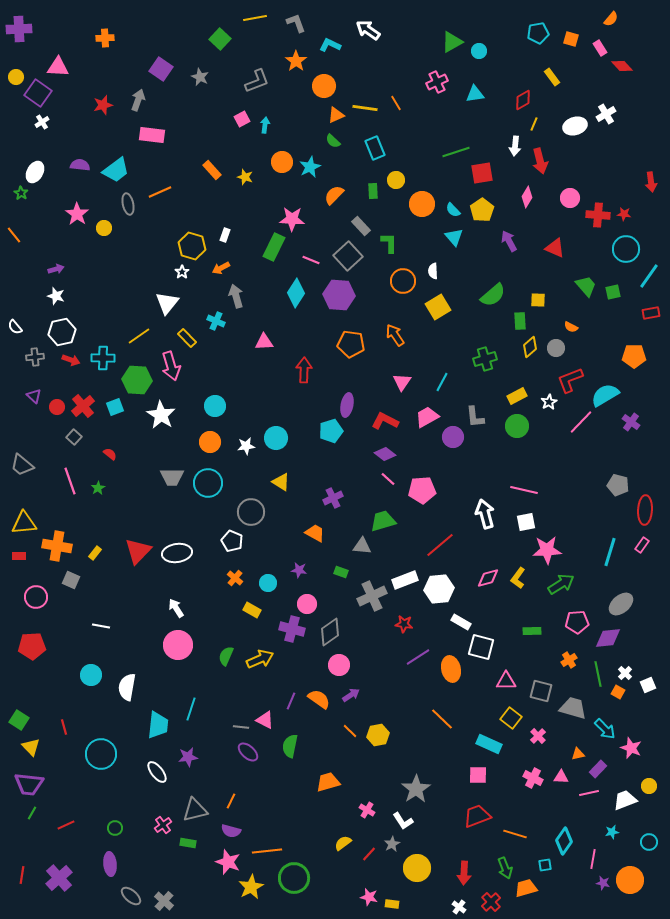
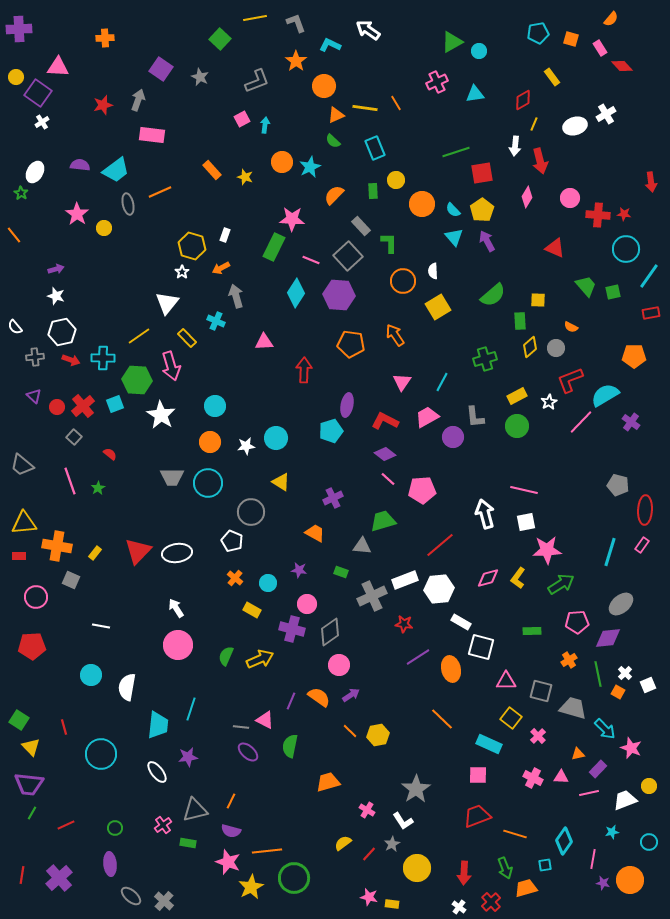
purple arrow at (509, 241): moved 22 px left
cyan square at (115, 407): moved 3 px up
orange semicircle at (319, 699): moved 2 px up
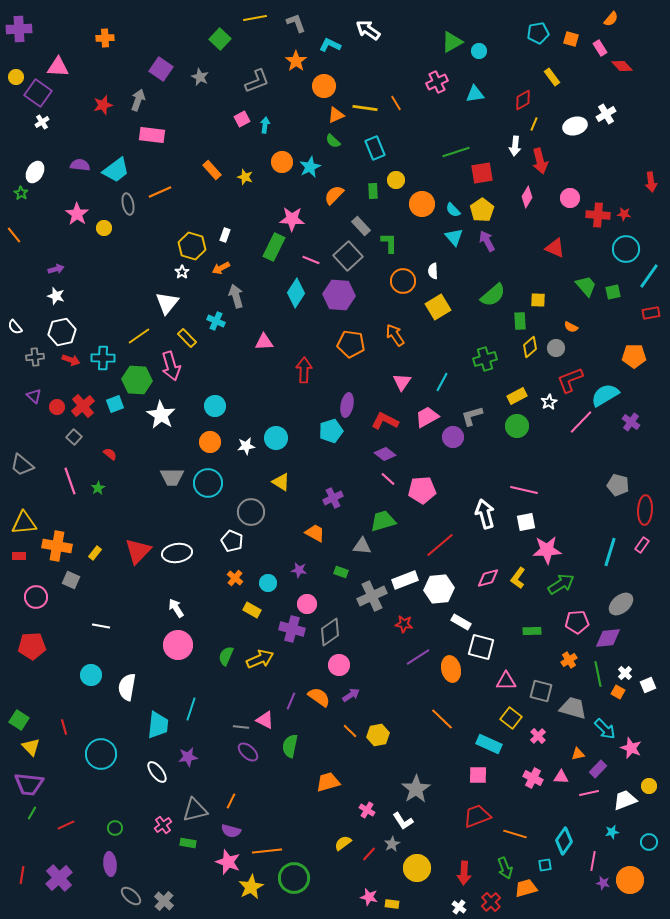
gray L-shape at (475, 417): moved 3 px left, 1 px up; rotated 80 degrees clockwise
pink line at (593, 859): moved 2 px down
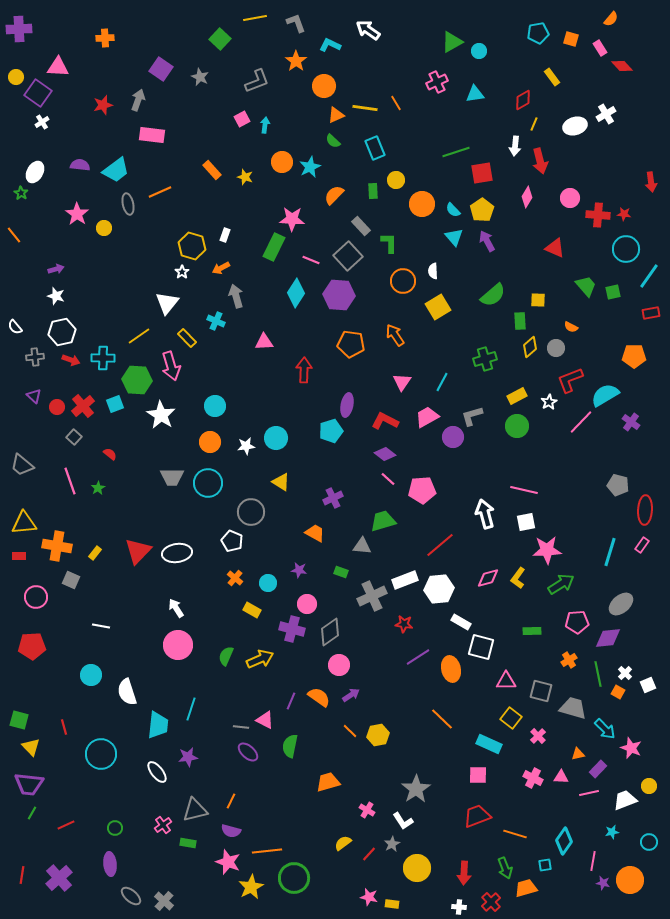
white semicircle at (127, 687): moved 5 px down; rotated 28 degrees counterclockwise
green square at (19, 720): rotated 18 degrees counterclockwise
white cross at (459, 907): rotated 32 degrees counterclockwise
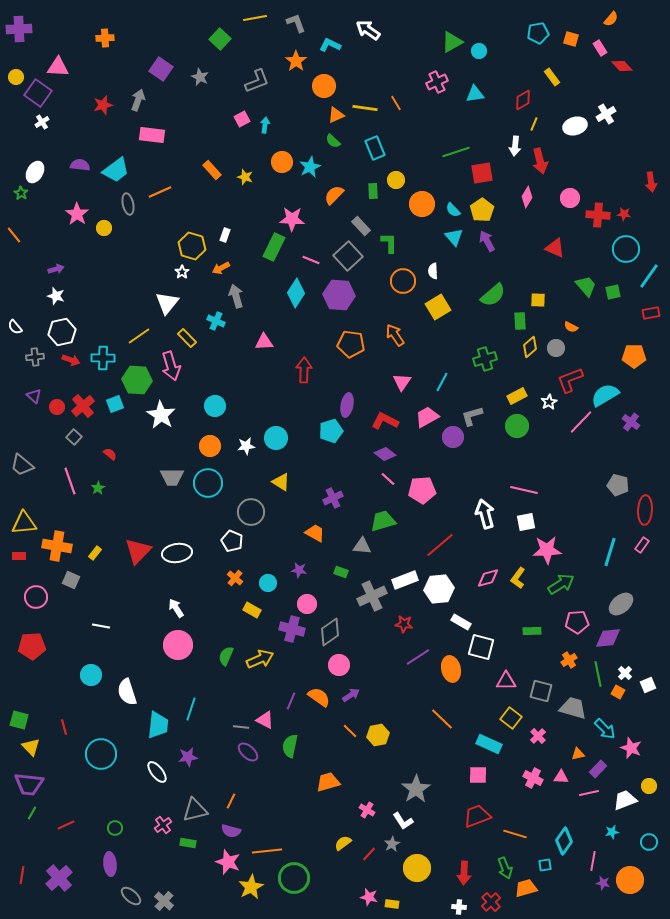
orange circle at (210, 442): moved 4 px down
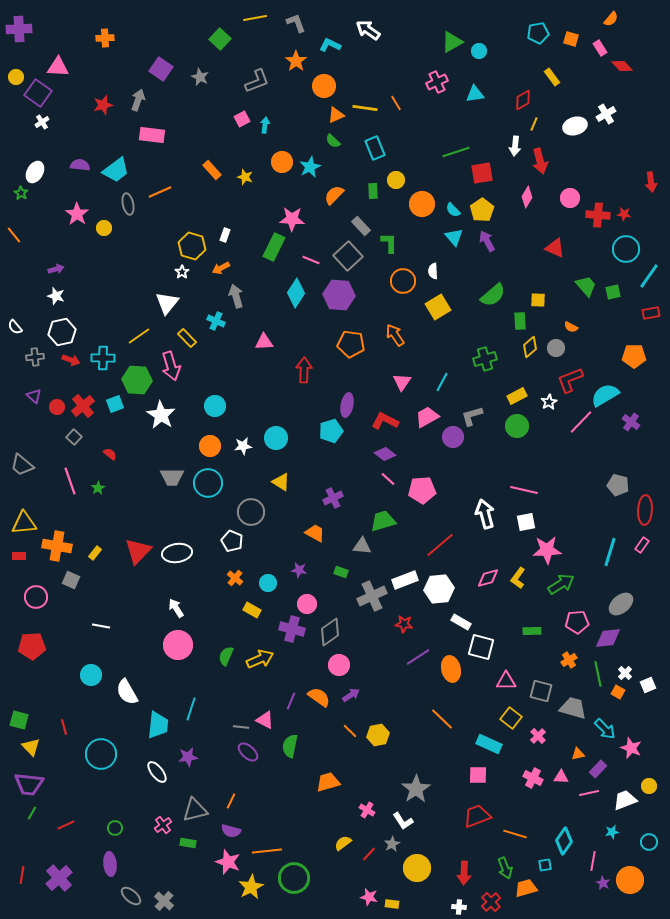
white star at (246, 446): moved 3 px left
white semicircle at (127, 692): rotated 12 degrees counterclockwise
purple star at (603, 883): rotated 16 degrees clockwise
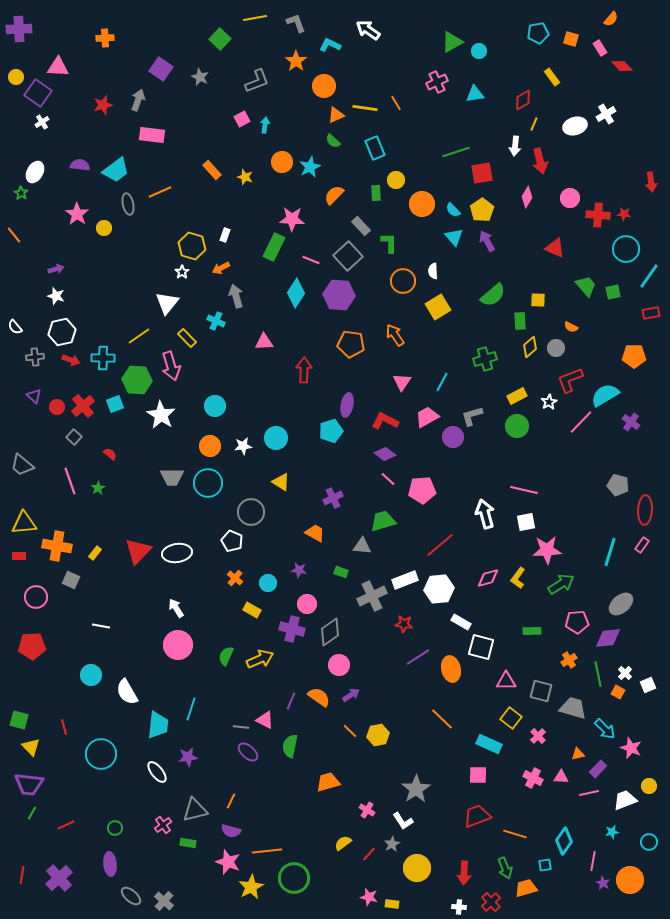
green rectangle at (373, 191): moved 3 px right, 2 px down
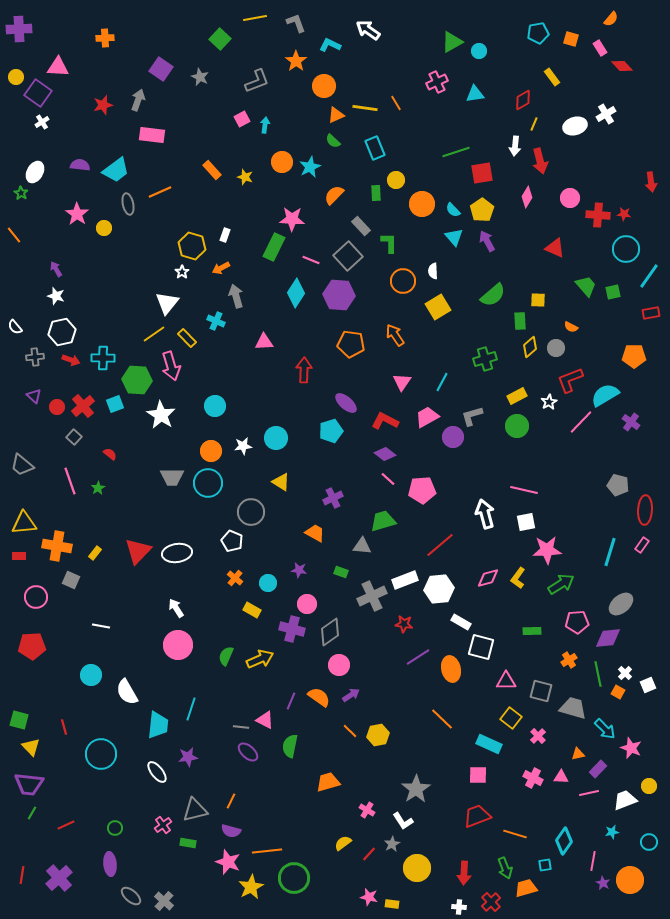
purple arrow at (56, 269): rotated 105 degrees counterclockwise
yellow line at (139, 336): moved 15 px right, 2 px up
purple ellipse at (347, 405): moved 1 px left, 2 px up; rotated 60 degrees counterclockwise
orange circle at (210, 446): moved 1 px right, 5 px down
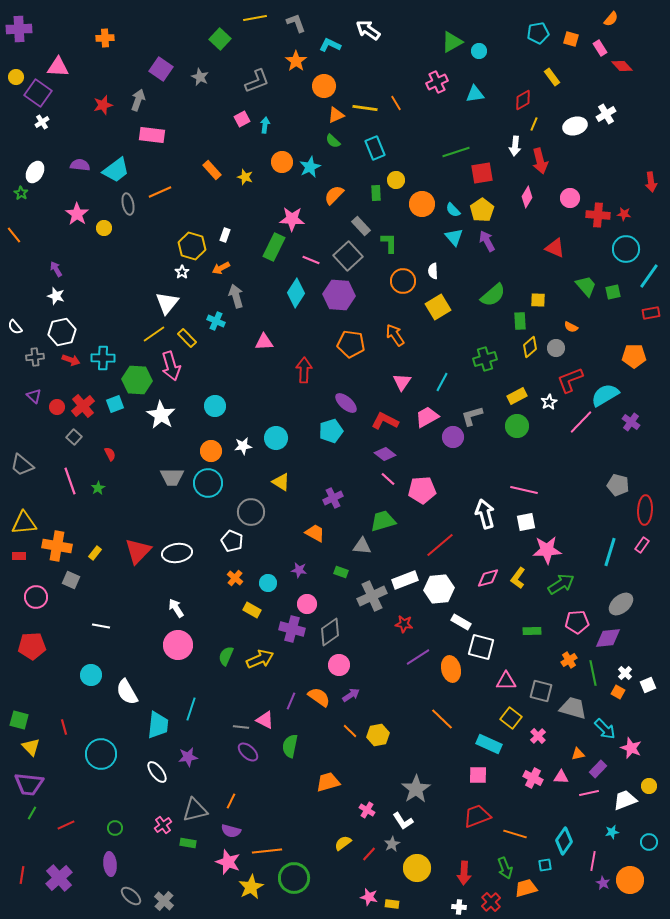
red semicircle at (110, 454): rotated 24 degrees clockwise
green line at (598, 674): moved 5 px left, 1 px up
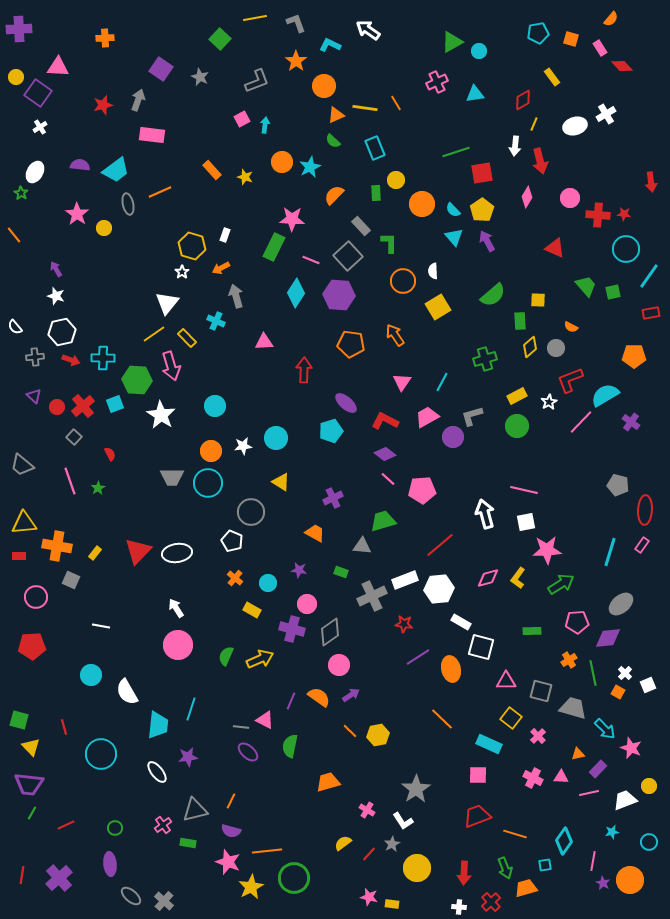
white cross at (42, 122): moved 2 px left, 5 px down
